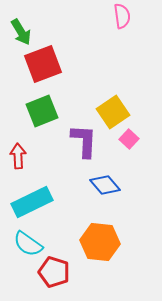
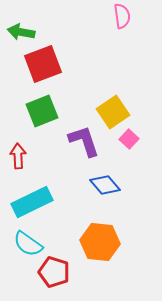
green arrow: rotated 132 degrees clockwise
purple L-shape: rotated 21 degrees counterclockwise
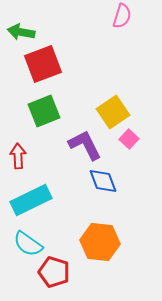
pink semicircle: rotated 25 degrees clockwise
green square: moved 2 px right
purple L-shape: moved 1 px right, 4 px down; rotated 9 degrees counterclockwise
blue diamond: moved 2 px left, 4 px up; rotated 20 degrees clockwise
cyan rectangle: moved 1 px left, 2 px up
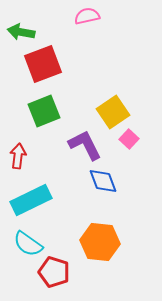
pink semicircle: moved 35 px left; rotated 120 degrees counterclockwise
red arrow: rotated 10 degrees clockwise
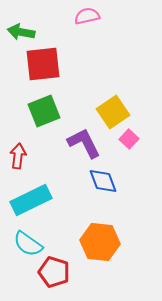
red square: rotated 15 degrees clockwise
purple L-shape: moved 1 px left, 2 px up
